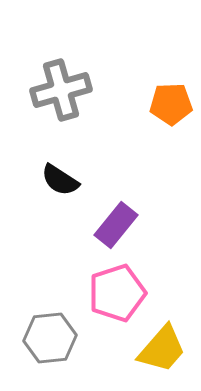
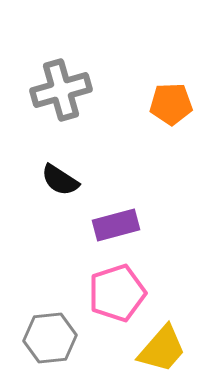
purple rectangle: rotated 36 degrees clockwise
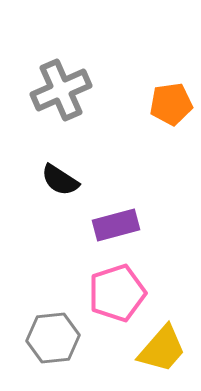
gray cross: rotated 8 degrees counterclockwise
orange pentagon: rotated 6 degrees counterclockwise
gray hexagon: moved 3 px right
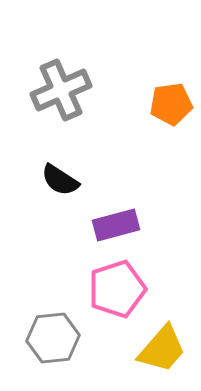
pink pentagon: moved 4 px up
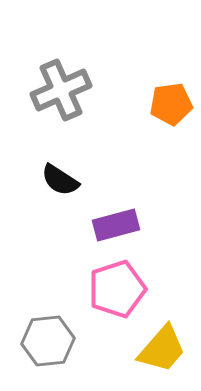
gray hexagon: moved 5 px left, 3 px down
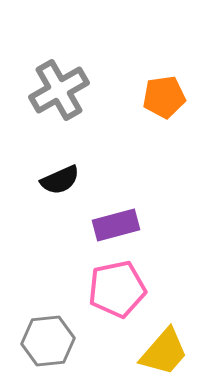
gray cross: moved 2 px left; rotated 6 degrees counterclockwise
orange pentagon: moved 7 px left, 7 px up
black semicircle: rotated 57 degrees counterclockwise
pink pentagon: rotated 6 degrees clockwise
yellow trapezoid: moved 2 px right, 3 px down
